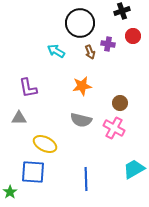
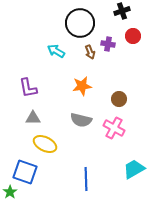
brown circle: moved 1 px left, 4 px up
gray triangle: moved 14 px right
blue square: moved 8 px left; rotated 15 degrees clockwise
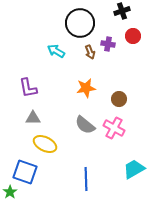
orange star: moved 4 px right, 2 px down
gray semicircle: moved 4 px right, 5 px down; rotated 25 degrees clockwise
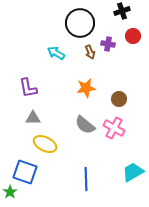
cyan arrow: moved 2 px down
cyan trapezoid: moved 1 px left, 3 px down
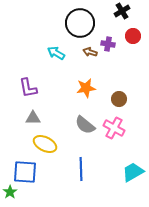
black cross: rotated 14 degrees counterclockwise
brown arrow: rotated 128 degrees clockwise
blue square: rotated 15 degrees counterclockwise
blue line: moved 5 px left, 10 px up
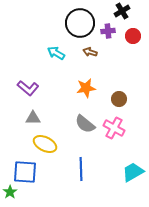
purple cross: moved 13 px up; rotated 16 degrees counterclockwise
purple L-shape: rotated 40 degrees counterclockwise
gray semicircle: moved 1 px up
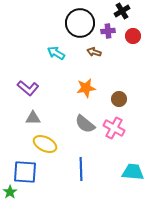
brown arrow: moved 4 px right
cyan trapezoid: rotated 35 degrees clockwise
